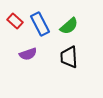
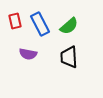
red rectangle: rotated 35 degrees clockwise
purple semicircle: rotated 30 degrees clockwise
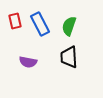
green semicircle: rotated 150 degrees clockwise
purple semicircle: moved 8 px down
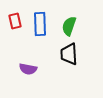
blue rectangle: rotated 25 degrees clockwise
black trapezoid: moved 3 px up
purple semicircle: moved 7 px down
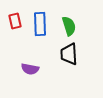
green semicircle: rotated 144 degrees clockwise
purple semicircle: moved 2 px right
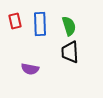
black trapezoid: moved 1 px right, 2 px up
